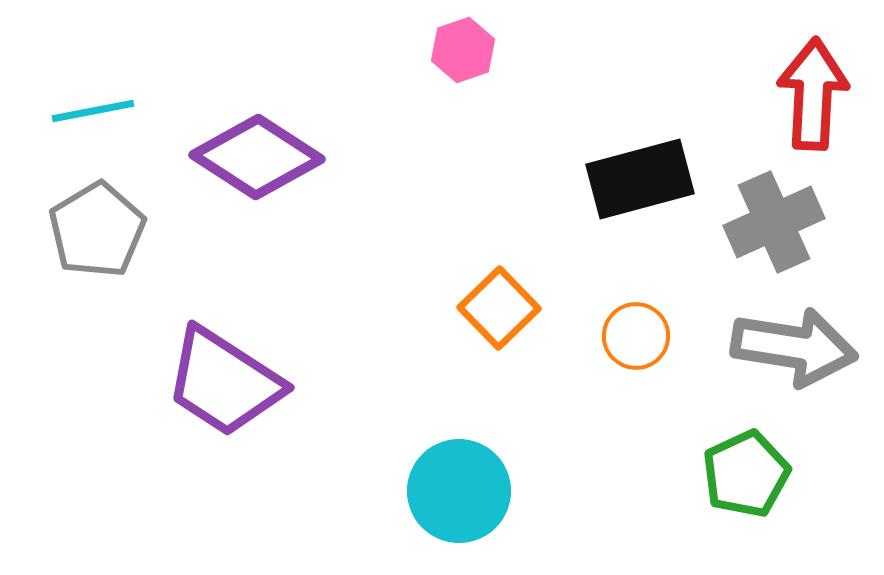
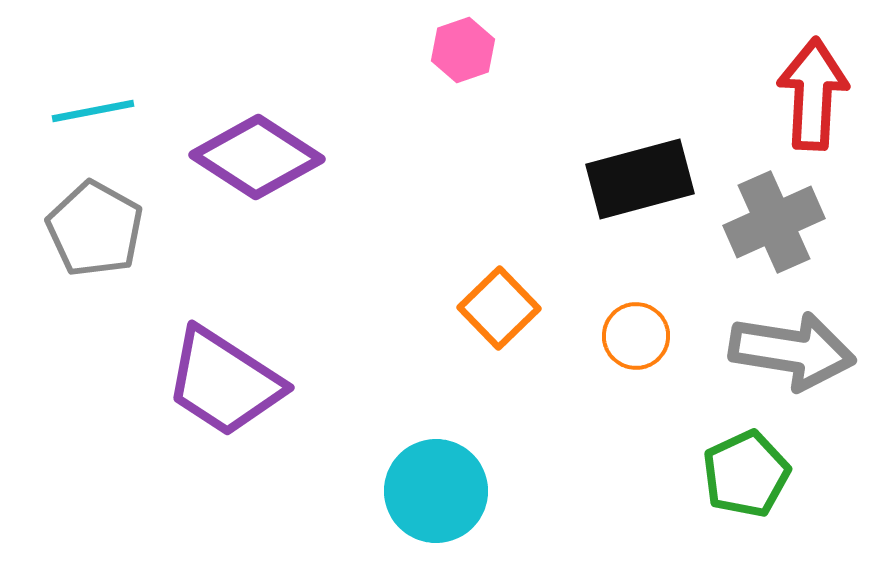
gray pentagon: moved 2 px left, 1 px up; rotated 12 degrees counterclockwise
gray arrow: moved 2 px left, 4 px down
cyan circle: moved 23 px left
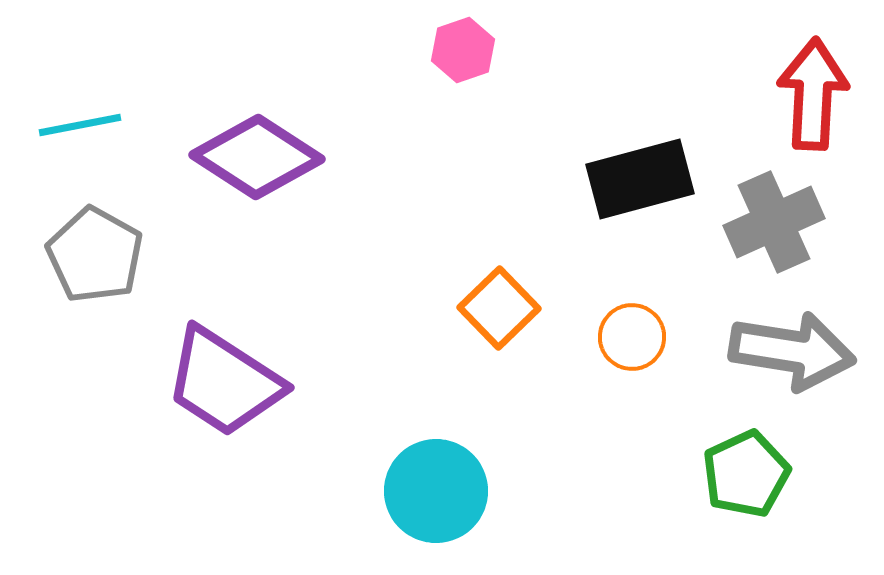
cyan line: moved 13 px left, 14 px down
gray pentagon: moved 26 px down
orange circle: moved 4 px left, 1 px down
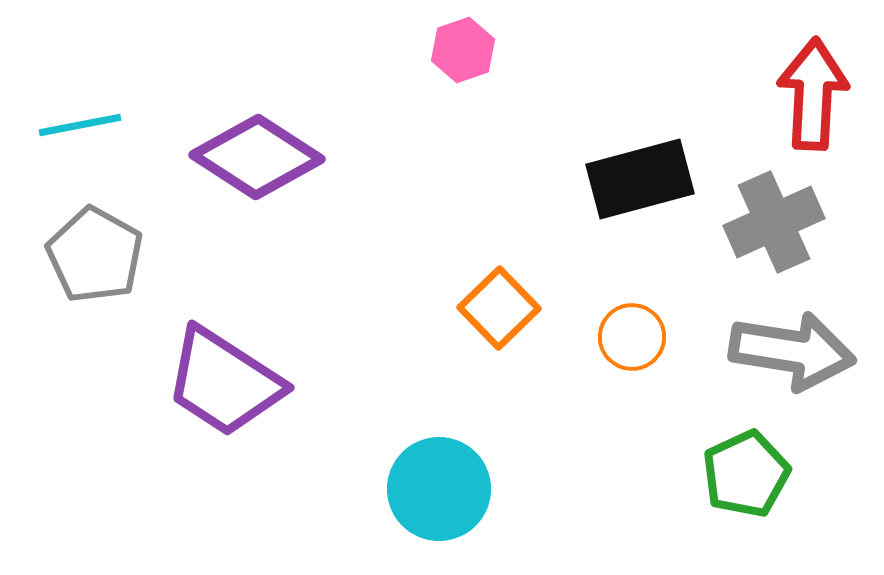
cyan circle: moved 3 px right, 2 px up
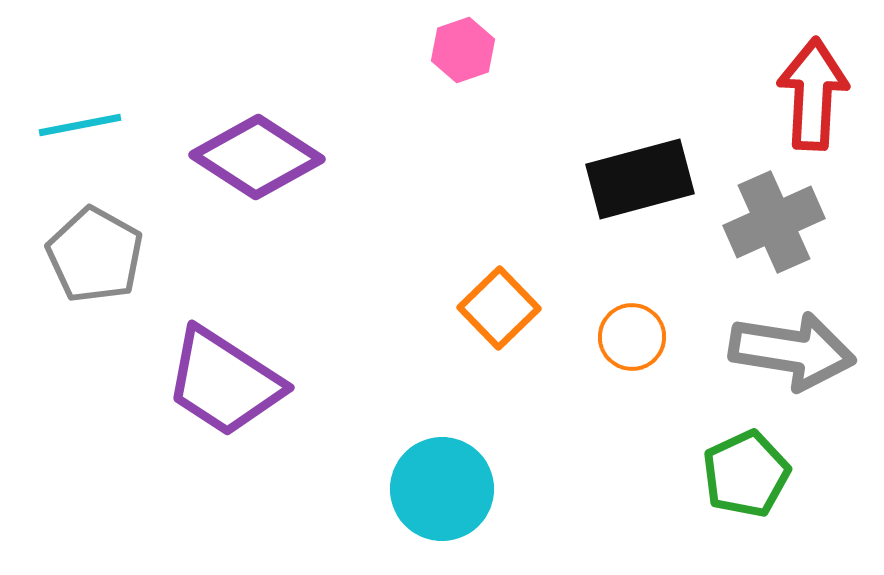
cyan circle: moved 3 px right
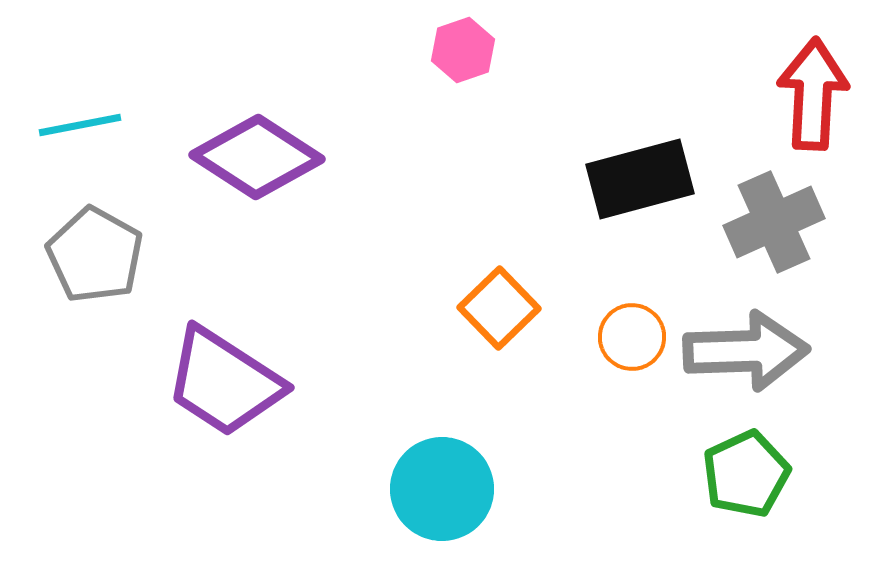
gray arrow: moved 46 px left; rotated 11 degrees counterclockwise
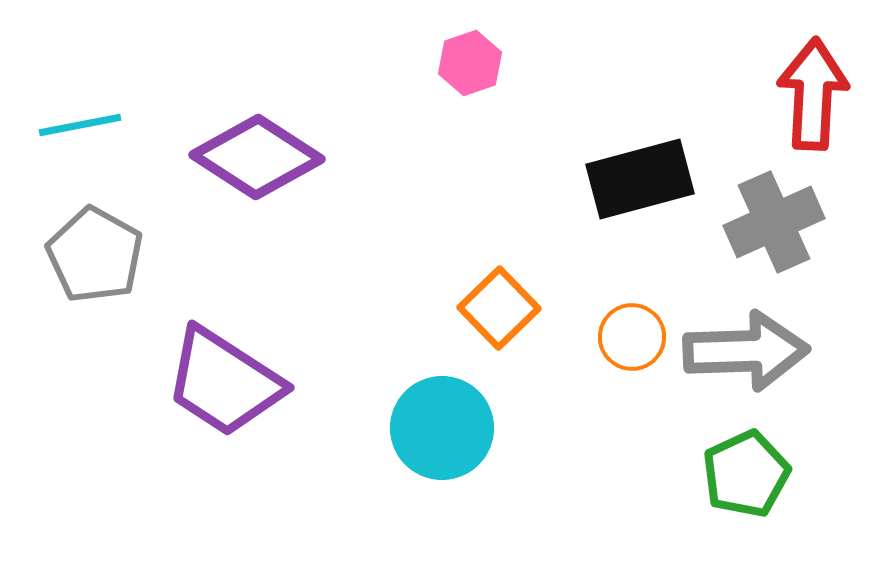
pink hexagon: moved 7 px right, 13 px down
cyan circle: moved 61 px up
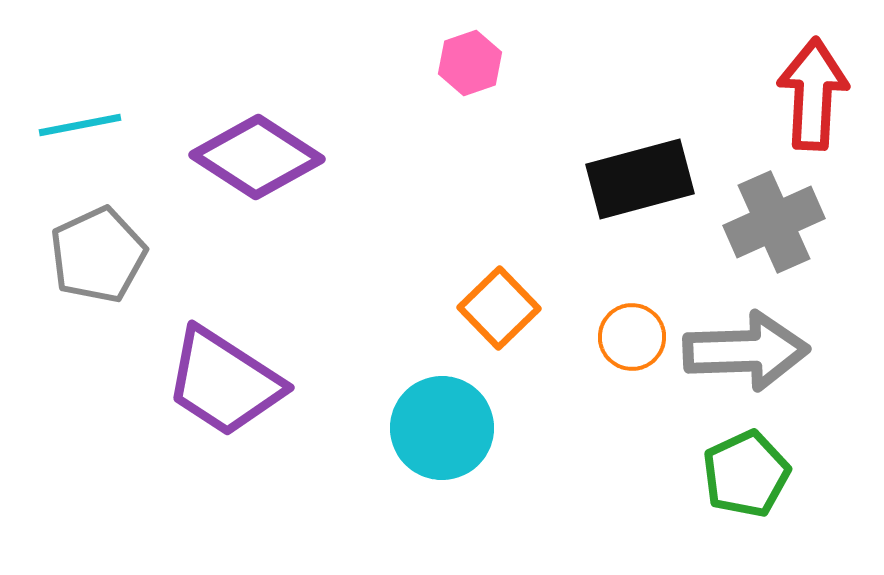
gray pentagon: moved 3 px right; rotated 18 degrees clockwise
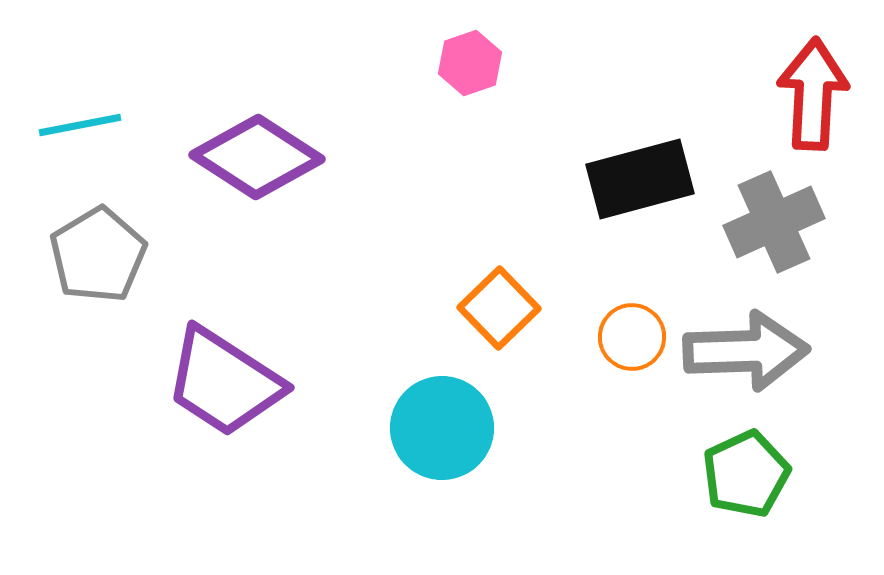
gray pentagon: rotated 6 degrees counterclockwise
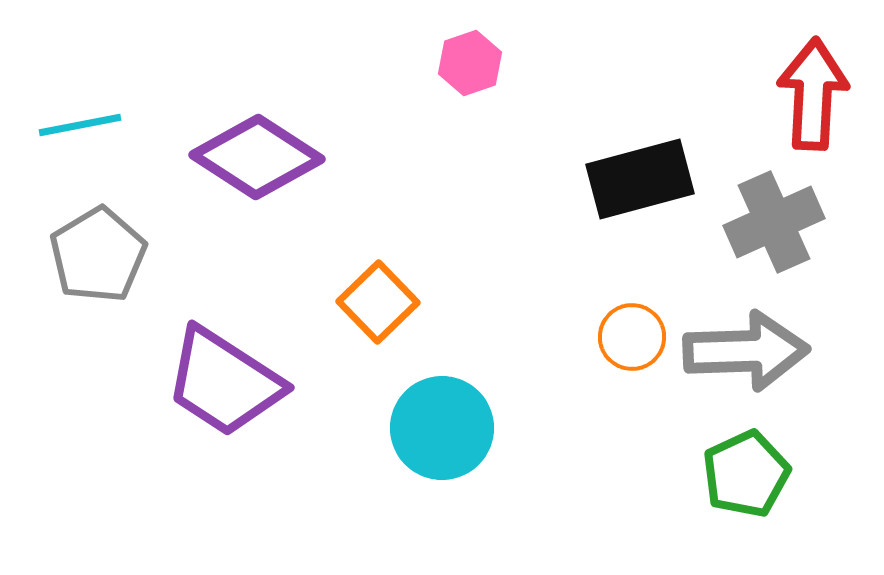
orange square: moved 121 px left, 6 px up
